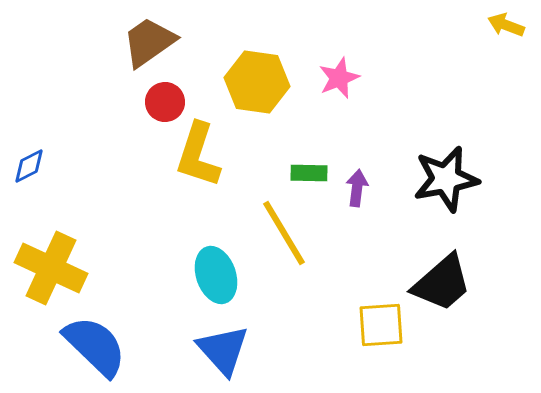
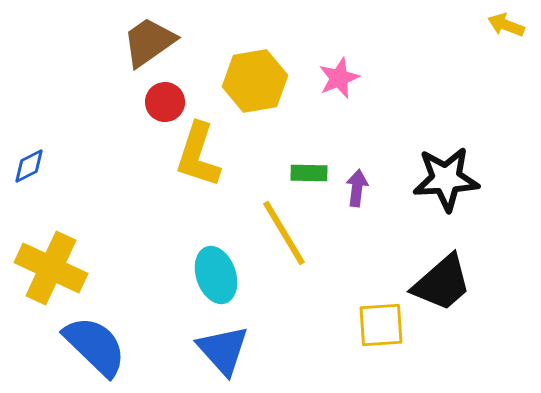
yellow hexagon: moved 2 px left, 1 px up; rotated 18 degrees counterclockwise
black star: rotated 8 degrees clockwise
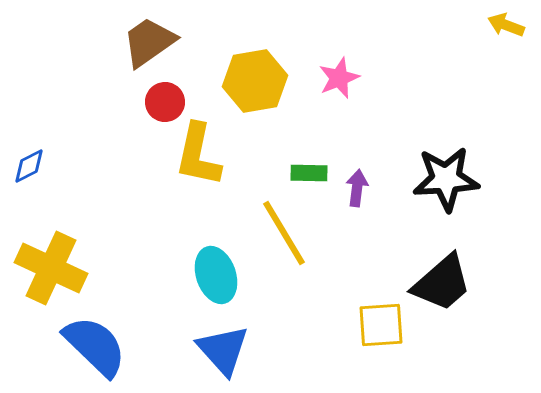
yellow L-shape: rotated 6 degrees counterclockwise
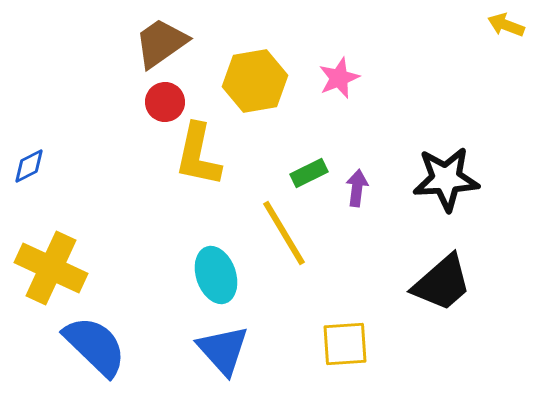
brown trapezoid: moved 12 px right, 1 px down
green rectangle: rotated 27 degrees counterclockwise
yellow square: moved 36 px left, 19 px down
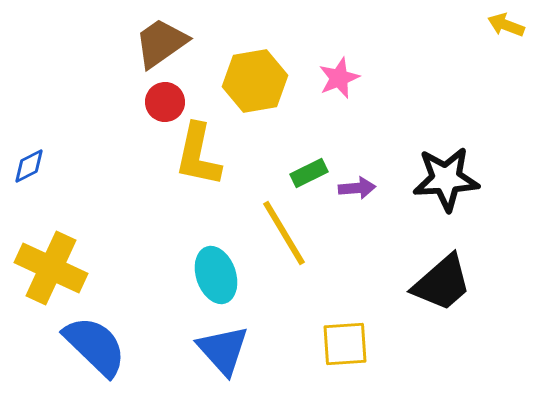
purple arrow: rotated 78 degrees clockwise
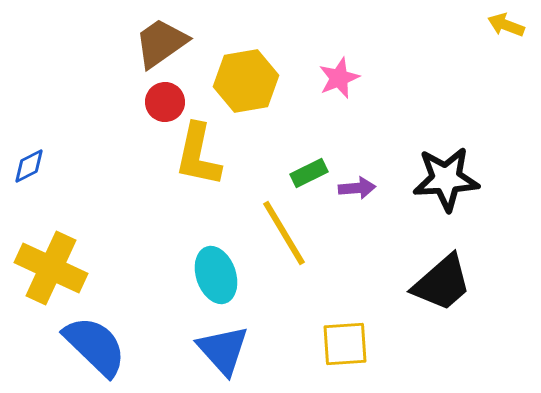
yellow hexagon: moved 9 px left
